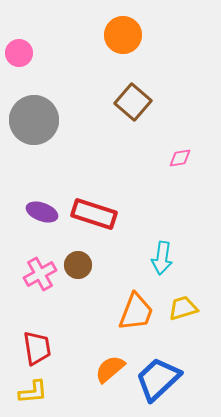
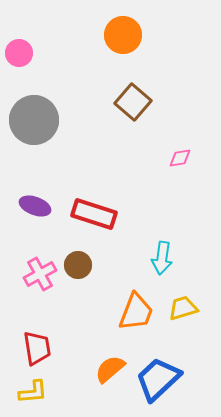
purple ellipse: moved 7 px left, 6 px up
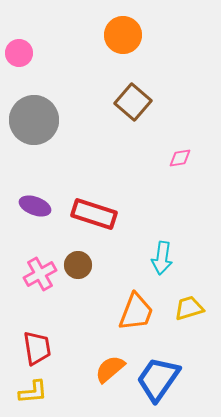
yellow trapezoid: moved 6 px right
blue trapezoid: rotated 12 degrees counterclockwise
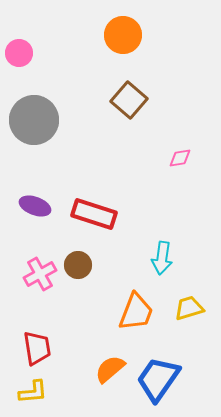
brown square: moved 4 px left, 2 px up
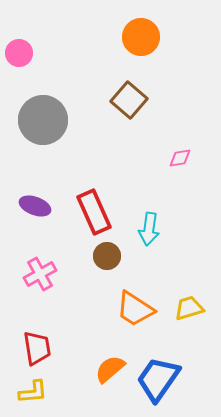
orange circle: moved 18 px right, 2 px down
gray circle: moved 9 px right
red rectangle: moved 2 px up; rotated 48 degrees clockwise
cyan arrow: moved 13 px left, 29 px up
brown circle: moved 29 px right, 9 px up
orange trapezoid: moved 1 px left, 3 px up; rotated 102 degrees clockwise
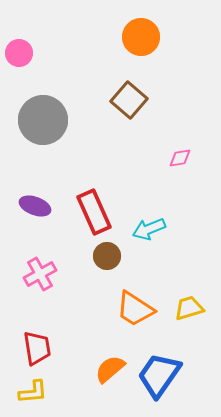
cyan arrow: rotated 60 degrees clockwise
blue trapezoid: moved 1 px right, 4 px up
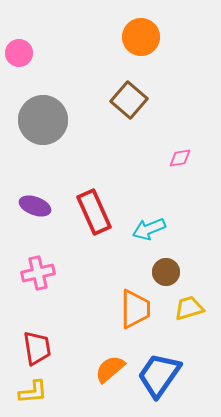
brown circle: moved 59 px right, 16 px down
pink cross: moved 2 px left, 1 px up; rotated 16 degrees clockwise
orange trapezoid: rotated 123 degrees counterclockwise
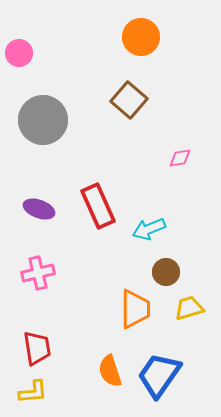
purple ellipse: moved 4 px right, 3 px down
red rectangle: moved 4 px right, 6 px up
orange semicircle: moved 2 px down; rotated 68 degrees counterclockwise
